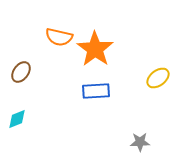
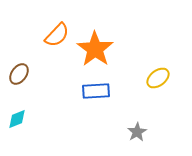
orange semicircle: moved 2 px left, 2 px up; rotated 60 degrees counterclockwise
brown ellipse: moved 2 px left, 2 px down
gray star: moved 3 px left, 10 px up; rotated 30 degrees counterclockwise
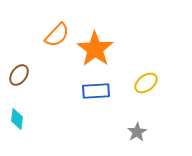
brown ellipse: moved 1 px down
yellow ellipse: moved 12 px left, 5 px down
cyan diamond: rotated 60 degrees counterclockwise
